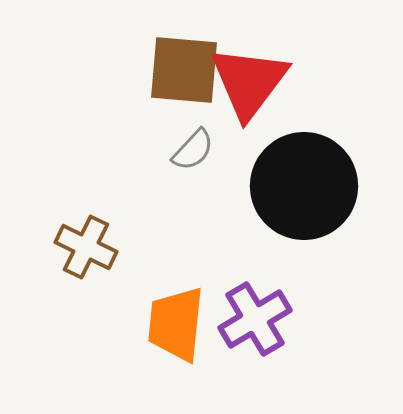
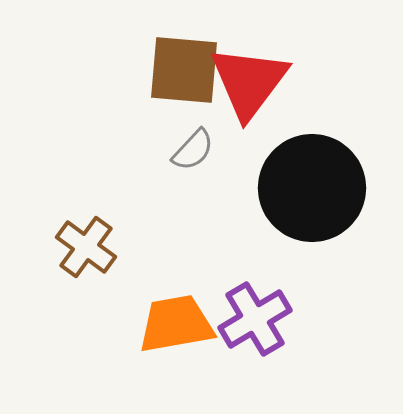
black circle: moved 8 px right, 2 px down
brown cross: rotated 10 degrees clockwise
orange trapezoid: rotated 74 degrees clockwise
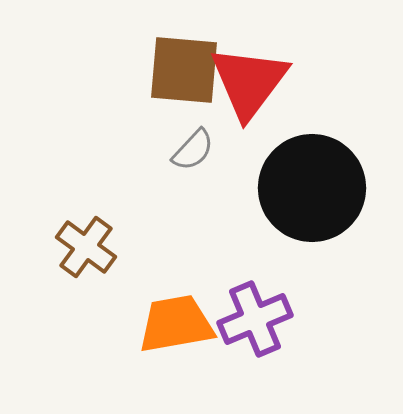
purple cross: rotated 8 degrees clockwise
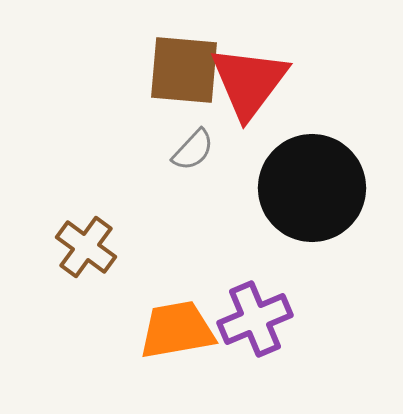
orange trapezoid: moved 1 px right, 6 px down
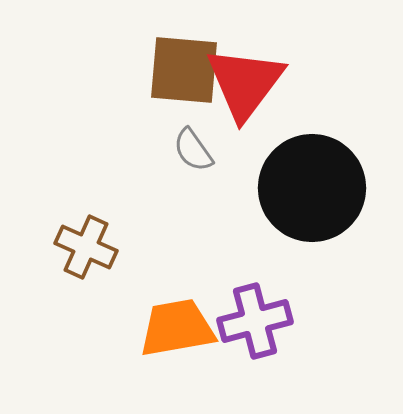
red triangle: moved 4 px left, 1 px down
gray semicircle: rotated 102 degrees clockwise
brown cross: rotated 12 degrees counterclockwise
purple cross: moved 2 px down; rotated 8 degrees clockwise
orange trapezoid: moved 2 px up
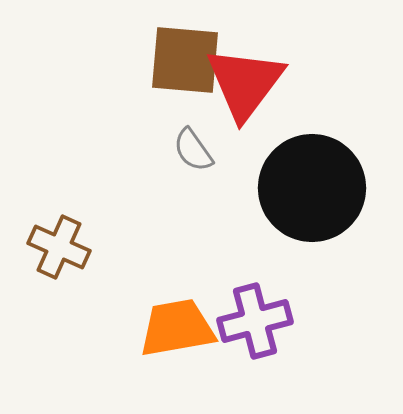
brown square: moved 1 px right, 10 px up
brown cross: moved 27 px left
